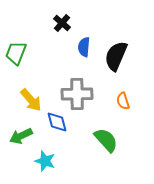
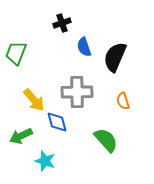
black cross: rotated 30 degrees clockwise
blue semicircle: rotated 24 degrees counterclockwise
black semicircle: moved 1 px left, 1 px down
gray cross: moved 2 px up
yellow arrow: moved 3 px right
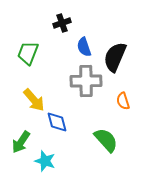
green trapezoid: moved 12 px right
gray cross: moved 9 px right, 11 px up
green arrow: moved 6 px down; rotated 30 degrees counterclockwise
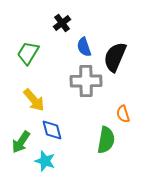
black cross: rotated 18 degrees counterclockwise
green trapezoid: rotated 10 degrees clockwise
orange semicircle: moved 13 px down
blue diamond: moved 5 px left, 8 px down
green semicircle: rotated 52 degrees clockwise
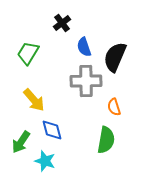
orange semicircle: moved 9 px left, 7 px up
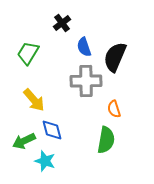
orange semicircle: moved 2 px down
green arrow: moved 3 px right, 1 px up; rotated 30 degrees clockwise
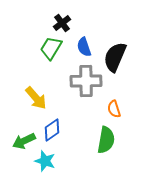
green trapezoid: moved 23 px right, 5 px up
yellow arrow: moved 2 px right, 2 px up
blue diamond: rotated 70 degrees clockwise
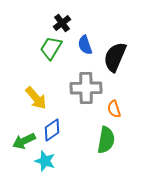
blue semicircle: moved 1 px right, 2 px up
gray cross: moved 7 px down
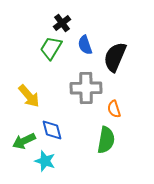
yellow arrow: moved 7 px left, 2 px up
blue diamond: rotated 70 degrees counterclockwise
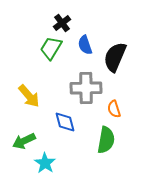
blue diamond: moved 13 px right, 8 px up
cyan star: moved 2 px down; rotated 15 degrees clockwise
